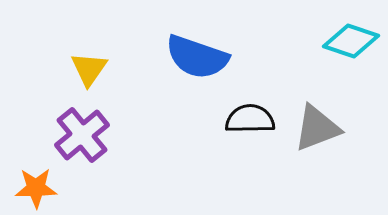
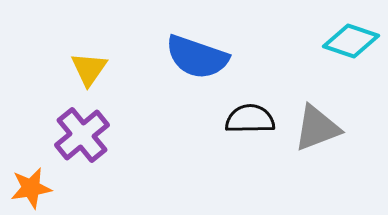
orange star: moved 5 px left; rotated 9 degrees counterclockwise
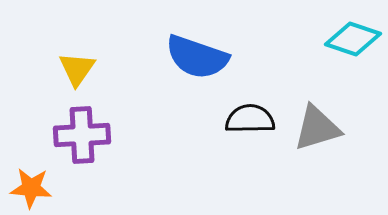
cyan diamond: moved 2 px right, 2 px up
yellow triangle: moved 12 px left
gray triangle: rotated 4 degrees clockwise
purple cross: rotated 36 degrees clockwise
orange star: rotated 15 degrees clockwise
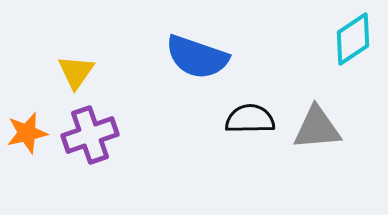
cyan diamond: rotated 52 degrees counterclockwise
yellow triangle: moved 1 px left, 3 px down
gray triangle: rotated 12 degrees clockwise
purple cross: moved 8 px right; rotated 16 degrees counterclockwise
orange star: moved 4 px left, 55 px up; rotated 18 degrees counterclockwise
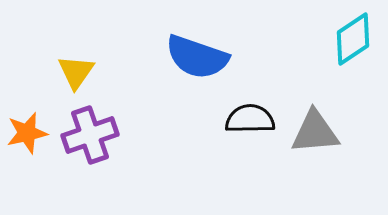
gray triangle: moved 2 px left, 4 px down
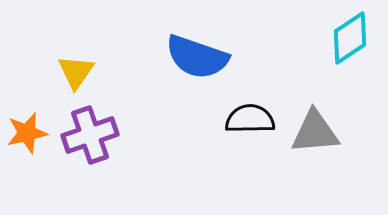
cyan diamond: moved 3 px left, 1 px up
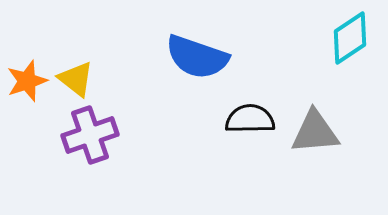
yellow triangle: moved 7 px down; rotated 27 degrees counterclockwise
orange star: moved 52 px up; rotated 6 degrees counterclockwise
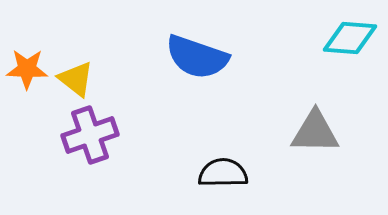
cyan diamond: rotated 38 degrees clockwise
orange star: moved 12 px up; rotated 21 degrees clockwise
black semicircle: moved 27 px left, 54 px down
gray triangle: rotated 6 degrees clockwise
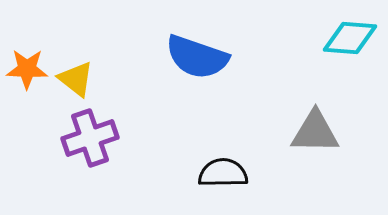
purple cross: moved 3 px down
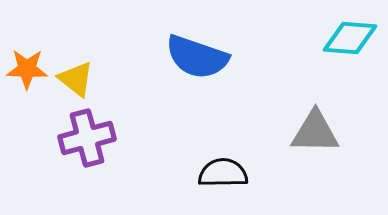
purple cross: moved 3 px left; rotated 4 degrees clockwise
